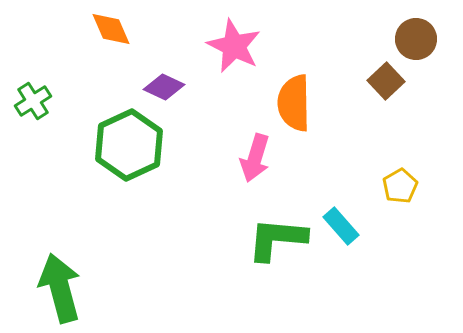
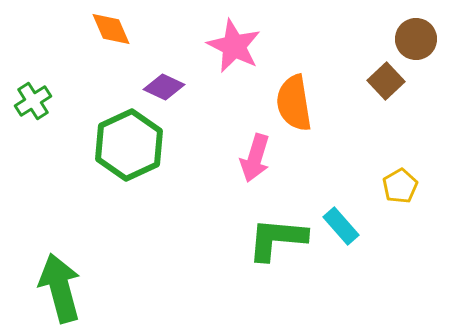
orange semicircle: rotated 8 degrees counterclockwise
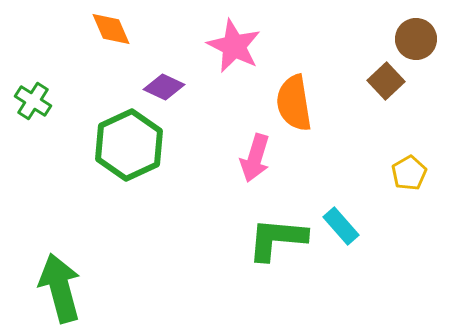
green cross: rotated 24 degrees counterclockwise
yellow pentagon: moved 9 px right, 13 px up
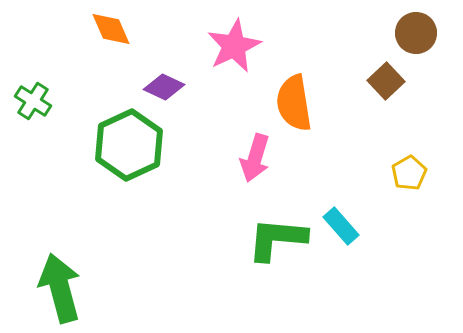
brown circle: moved 6 px up
pink star: rotated 20 degrees clockwise
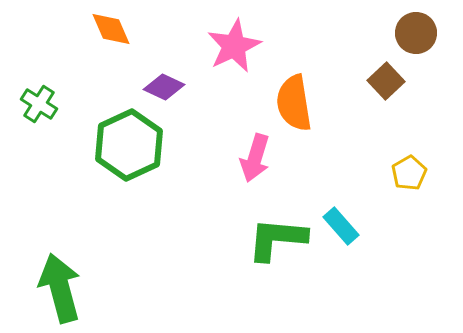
green cross: moved 6 px right, 3 px down
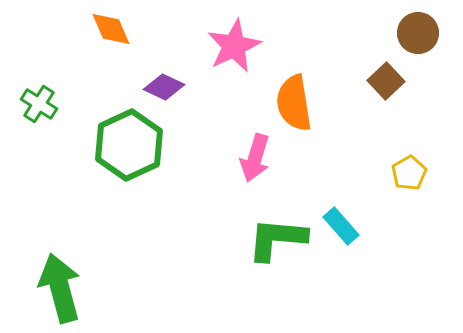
brown circle: moved 2 px right
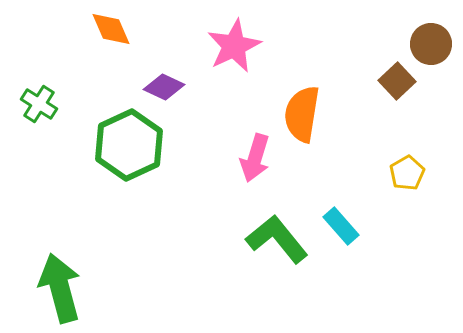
brown circle: moved 13 px right, 11 px down
brown square: moved 11 px right
orange semicircle: moved 8 px right, 11 px down; rotated 18 degrees clockwise
yellow pentagon: moved 2 px left
green L-shape: rotated 46 degrees clockwise
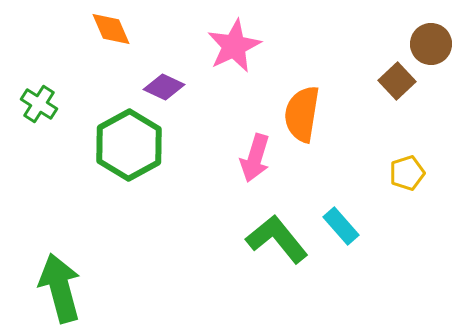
green hexagon: rotated 4 degrees counterclockwise
yellow pentagon: rotated 12 degrees clockwise
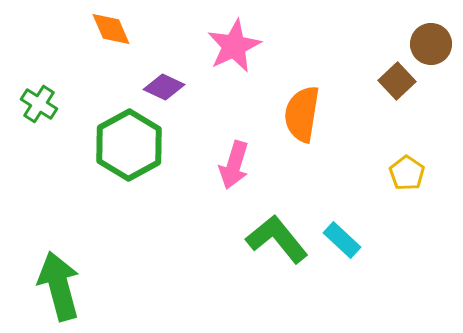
pink arrow: moved 21 px left, 7 px down
yellow pentagon: rotated 20 degrees counterclockwise
cyan rectangle: moved 1 px right, 14 px down; rotated 6 degrees counterclockwise
green arrow: moved 1 px left, 2 px up
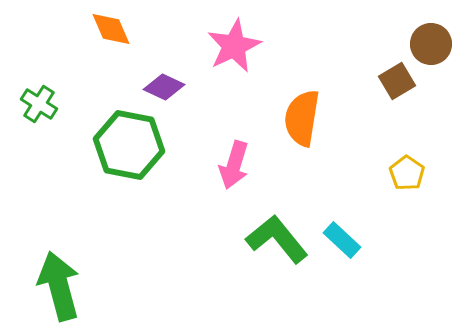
brown square: rotated 12 degrees clockwise
orange semicircle: moved 4 px down
green hexagon: rotated 20 degrees counterclockwise
